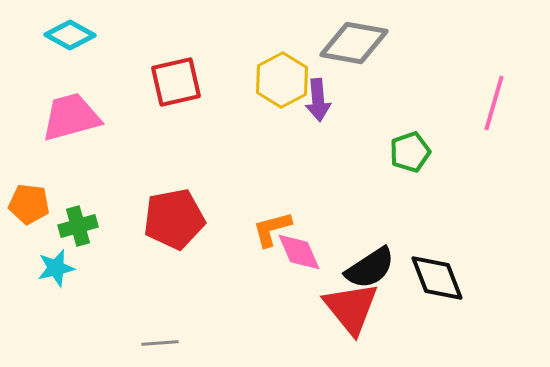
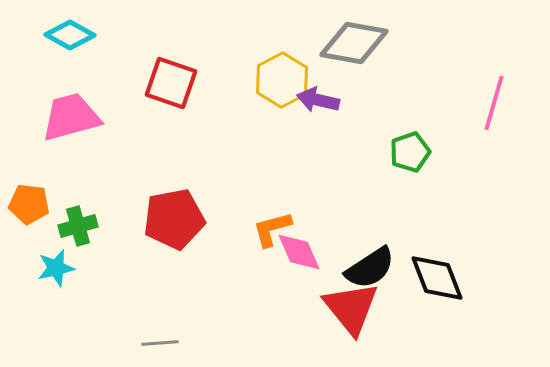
red square: moved 5 px left, 1 px down; rotated 32 degrees clockwise
purple arrow: rotated 108 degrees clockwise
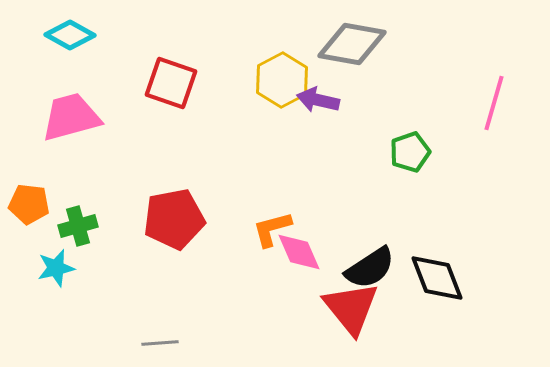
gray diamond: moved 2 px left, 1 px down
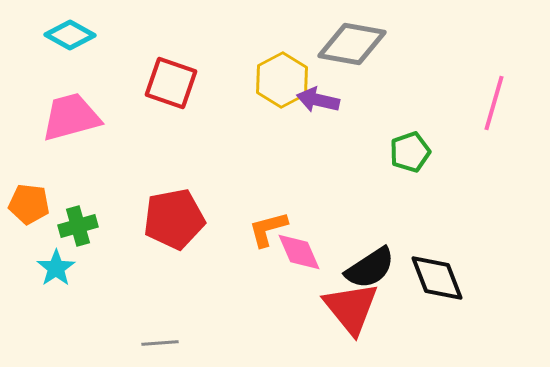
orange L-shape: moved 4 px left
cyan star: rotated 21 degrees counterclockwise
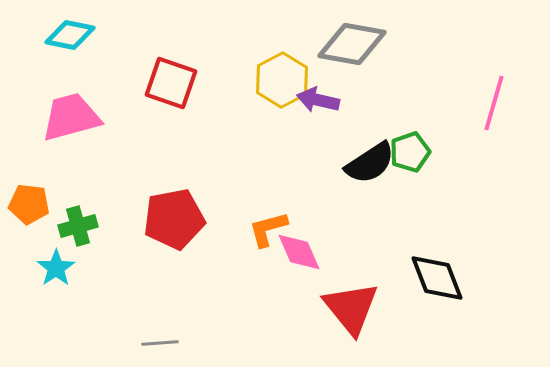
cyan diamond: rotated 18 degrees counterclockwise
black semicircle: moved 105 px up
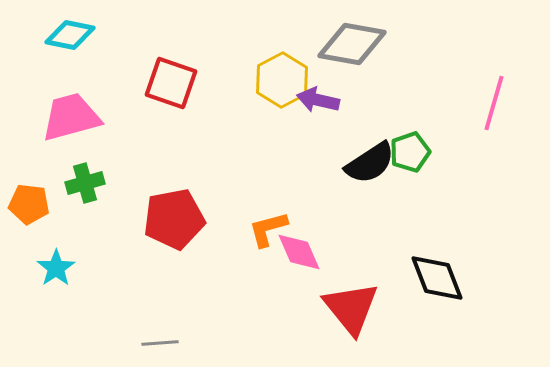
green cross: moved 7 px right, 43 px up
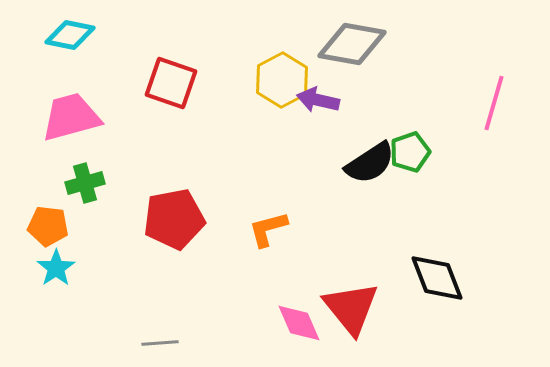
orange pentagon: moved 19 px right, 22 px down
pink diamond: moved 71 px down
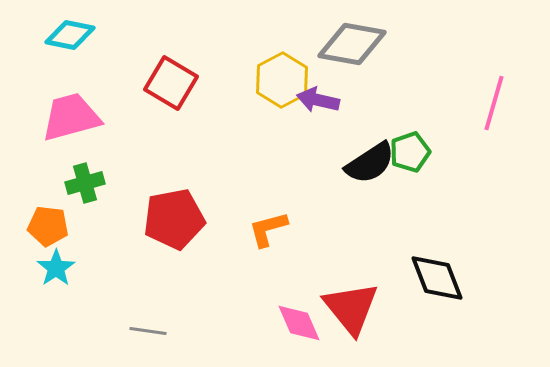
red square: rotated 12 degrees clockwise
gray line: moved 12 px left, 12 px up; rotated 12 degrees clockwise
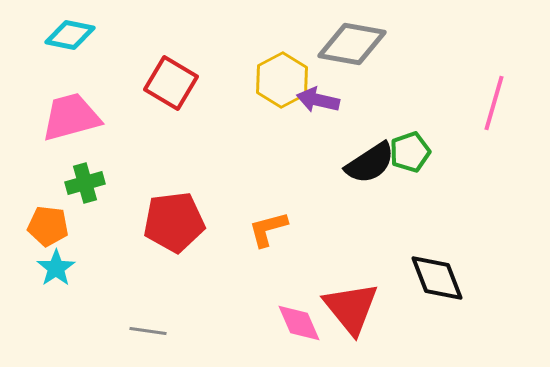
red pentagon: moved 3 px down; rotated 4 degrees clockwise
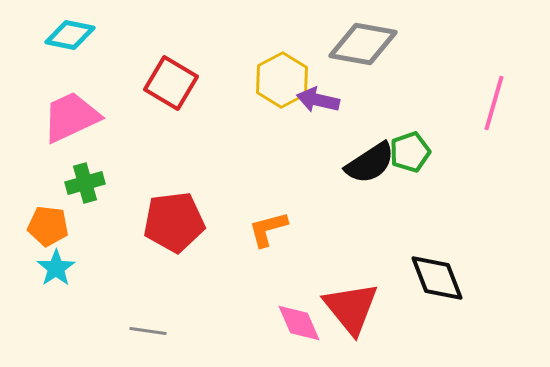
gray diamond: moved 11 px right
pink trapezoid: rotated 10 degrees counterclockwise
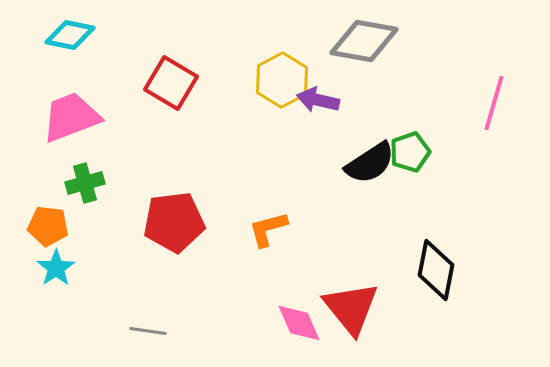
gray diamond: moved 1 px right, 3 px up
pink trapezoid: rotated 4 degrees clockwise
black diamond: moved 1 px left, 8 px up; rotated 32 degrees clockwise
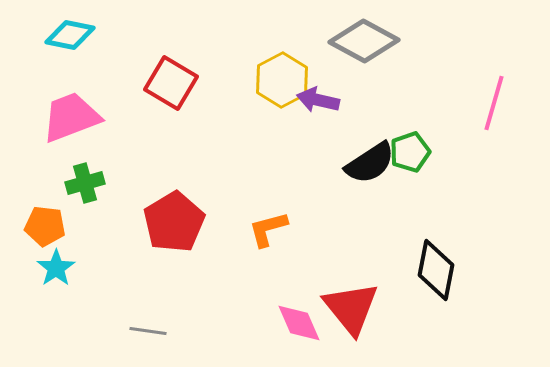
gray diamond: rotated 18 degrees clockwise
red pentagon: rotated 24 degrees counterclockwise
orange pentagon: moved 3 px left
